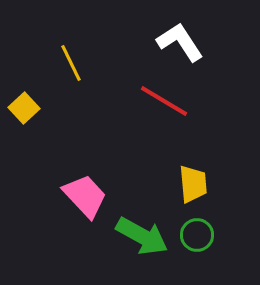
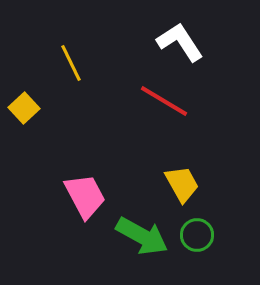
yellow trapezoid: moved 11 px left; rotated 24 degrees counterclockwise
pink trapezoid: rotated 15 degrees clockwise
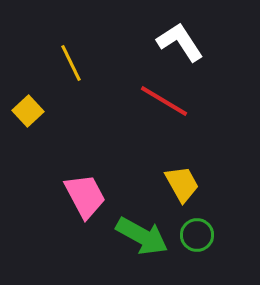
yellow square: moved 4 px right, 3 px down
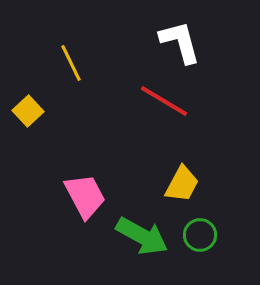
white L-shape: rotated 18 degrees clockwise
yellow trapezoid: rotated 57 degrees clockwise
green circle: moved 3 px right
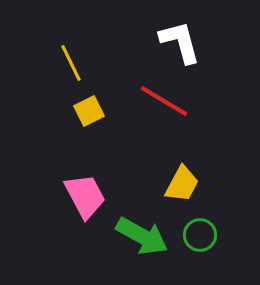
yellow square: moved 61 px right; rotated 16 degrees clockwise
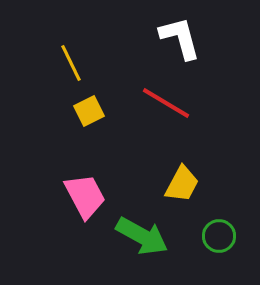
white L-shape: moved 4 px up
red line: moved 2 px right, 2 px down
green circle: moved 19 px right, 1 px down
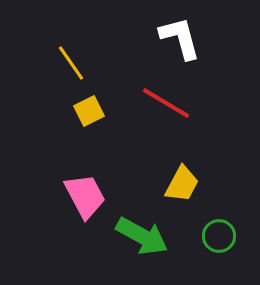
yellow line: rotated 9 degrees counterclockwise
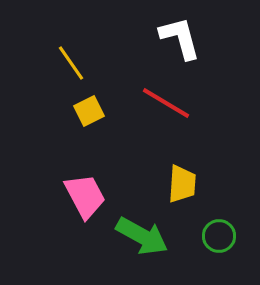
yellow trapezoid: rotated 24 degrees counterclockwise
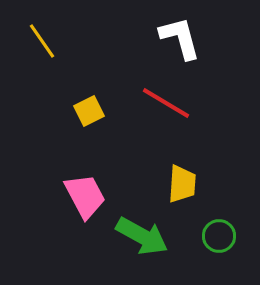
yellow line: moved 29 px left, 22 px up
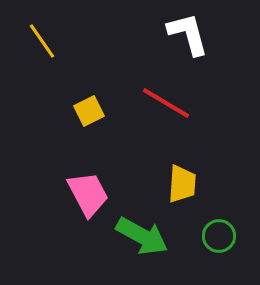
white L-shape: moved 8 px right, 4 px up
pink trapezoid: moved 3 px right, 2 px up
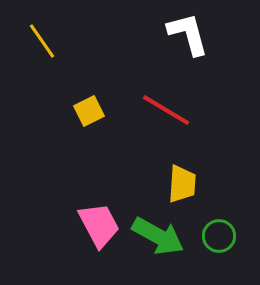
red line: moved 7 px down
pink trapezoid: moved 11 px right, 31 px down
green arrow: moved 16 px right
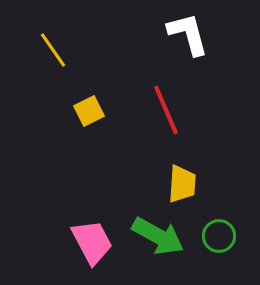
yellow line: moved 11 px right, 9 px down
red line: rotated 36 degrees clockwise
pink trapezoid: moved 7 px left, 17 px down
